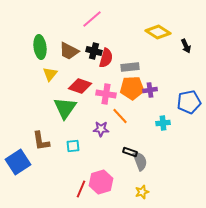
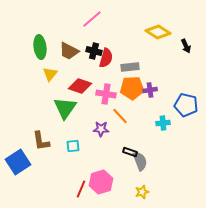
blue pentagon: moved 3 px left, 3 px down; rotated 25 degrees clockwise
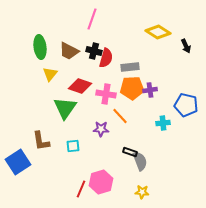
pink line: rotated 30 degrees counterclockwise
yellow star: rotated 24 degrees clockwise
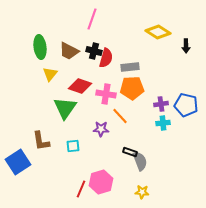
black arrow: rotated 24 degrees clockwise
purple cross: moved 11 px right, 14 px down
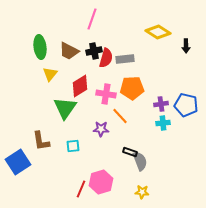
black cross: rotated 28 degrees counterclockwise
gray rectangle: moved 5 px left, 8 px up
red diamond: rotated 50 degrees counterclockwise
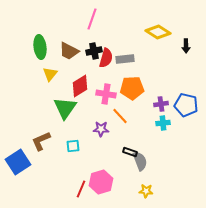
brown L-shape: rotated 75 degrees clockwise
yellow star: moved 4 px right, 1 px up
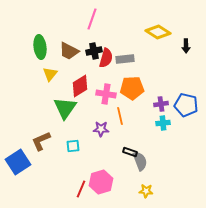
orange line: rotated 30 degrees clockwise
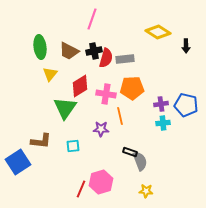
brown L-shape: rotated 150 degrees counterclockwise
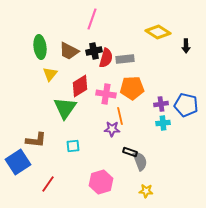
purple star: moved 11 px right
brown L-shape: moved 5 px left, 1 px up
red line: moved 33 px left, 5 px up; rotated 12 degrees clockwise
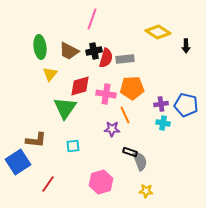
red diamond: rotated 15 degrees clockwise
orange line: moved 5 px right, 1 px up; rotated 12 degrees counterclockwise
cyan cross: rotated 16 degrees clockwise
